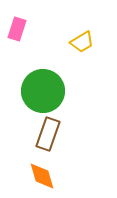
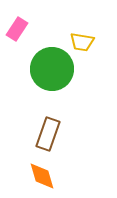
pink rectangle: rotated 15 degrees clockwise
yellow trapezoid: rotated 40 degrees clockwise
green circle: moved 9 px right, 22 px up
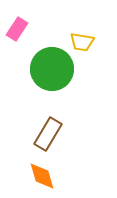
brown rectangle: rotated 12 degrees clockwise
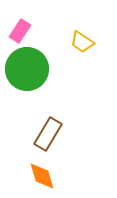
pink rectangle: moved 3 px right, 2 px down
yellow trapezoid: rotated 25 degrees clockwise
green circle: moved 25 px left
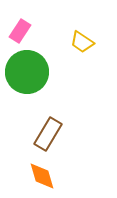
green circle: moved 3 px down
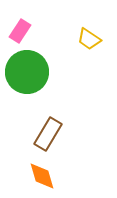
yellow trapezoid: moved 7 px right, 3 px up
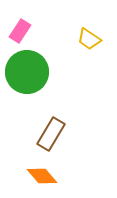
brown rectangle: moved 3 px right
orange diamond: rotated 24 degrees counterclockwise
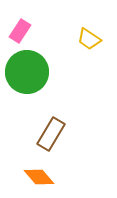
orange diamond: moved 3 px left, 1 px down
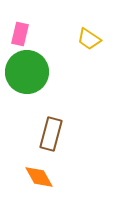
pink rectangle: moved 3 px down; rotated 20 degrees counterclockwise
brown rectangle: rotated 16 degrees counterclockwise
orange diamond: rotated 12 degrees clockwise
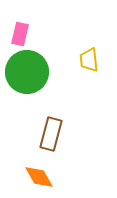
yellow trapezoid: moved 21 px down; rotated 50 degrees clockwise
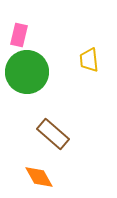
pink rectangle: moved 1 px left, 1 px down
brown rectangle: moved 2 px right; rotated 64 degrees counterclockwise
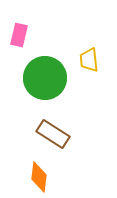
green circle: moved 18 px right, 6 px down
brown rectangle: rotated 8 degrees counterclockwise
orange diamond: rotated 36 degrees clockwise
